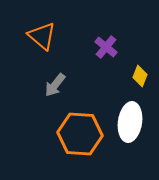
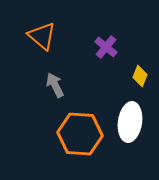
gray arrow: rotated 115 degrees clockwise
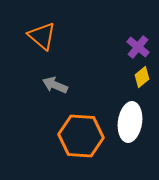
purple cross: moved 32 px right
yellow diamond: moved 2 px right, 1 px down; rotated 30 degrees clockwise
gray arrow: rotated 40 degrees counterclockwise
orange hexagon: moved 1 px right, 2 px down
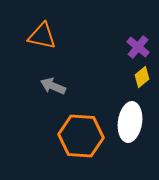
orange triangle: rotated 28 degrees counterclockwise
gray arrow: moved 2 px left, 1 px down
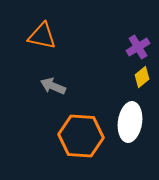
purple cross: rotated 20 degrees clockwise
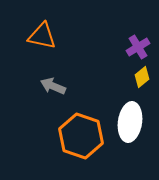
orange hexagon: rotated 15 degrees clockwise
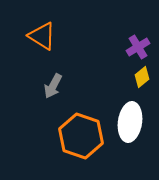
orange triangle: rotated 20 degrees clockwise
gray arrow: rotated 85 degrees counterclockwise
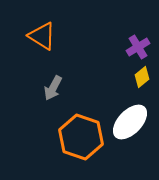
gray arrow: moved 2 px down
white ellipse: rotated 36 degrees clockwise
orange hexagon: moved 1 px down
